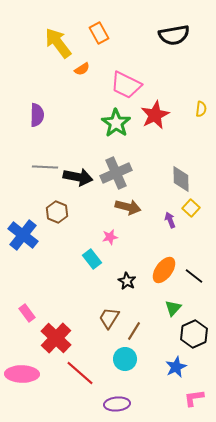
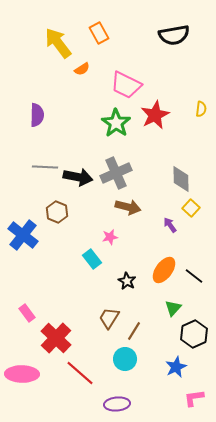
purple arrow: moved 5 px down; rotated 14 degrees counterclockwise
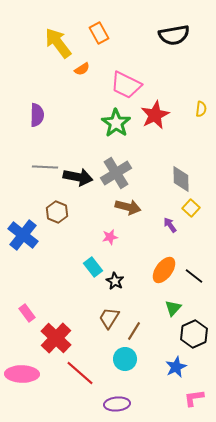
gray cross: rotated 8 degrees counterclockwise
cyan rectangle: moved 1 px right, 8 px down
black star: moved 12 px left
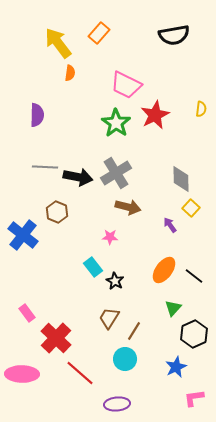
orange rectangle: rotated 70 degrees clockwise
orange semicircle: moved 12 px left, 4 px down; rotated 49 degrees counterclockwise
pink star: rotated 14 degrees clockwise
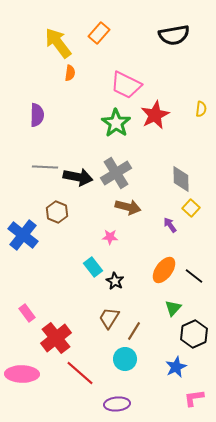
red cross: rotated 8 degrees clockwise
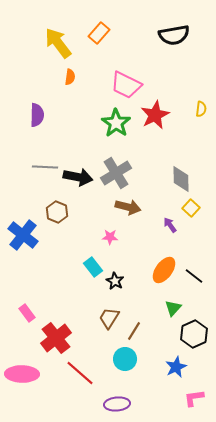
orange semicircle: moved 4 px down
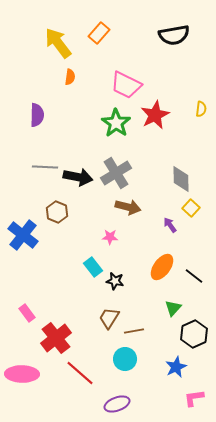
orange ellipse: moved 2 px left, 3 px up
black star: rotated 18 degrees counterclockwise
brown line: rotated 48 degrees clockwise
purple ellipse: rotated 15 degrees counterclockwise
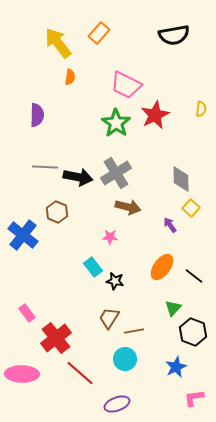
black hexagon: moved 1 px left, 2 px up; rotated 16 degrees counterclockwise
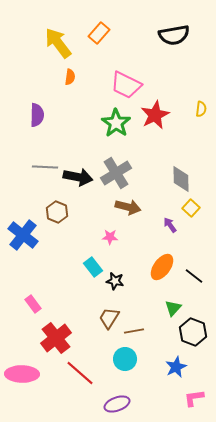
pink rectangle: moved 6 px right, 9 px up
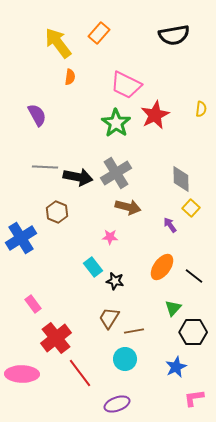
purple semicircle: rotated 30 degrees counterclockwise
blue cross: moved 2 px left, 3 px down; rotated 20 degrees clockwise
black hexagon: rotated 20 degrees counterclockwise
red line: rotated 12 degrees clockwise
